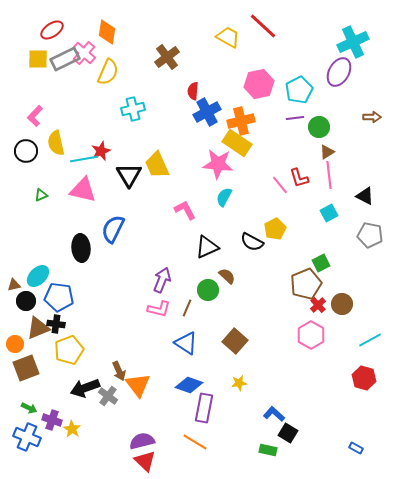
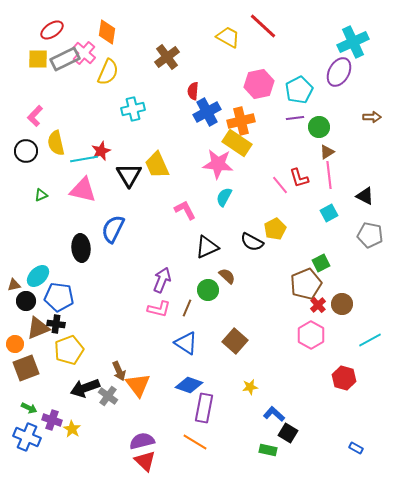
red hexagon at (364, 378): moved 20 px left
yellow star at (239, 383): moved 11 px right, 4 px down
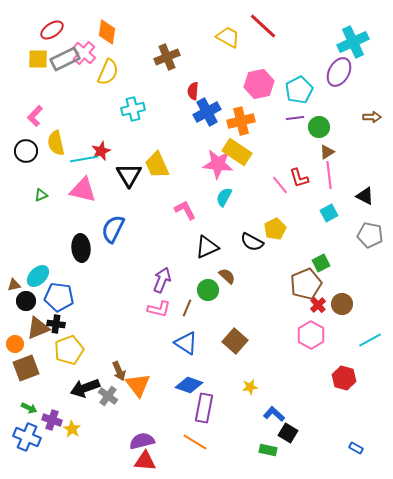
brown cross at (167, 57): rotated 15 degrees clockwise
yellow rectangle at (237, 143): moved 9 px down
red triangle at (145, 461): rotated 40 degrees counterclockwise
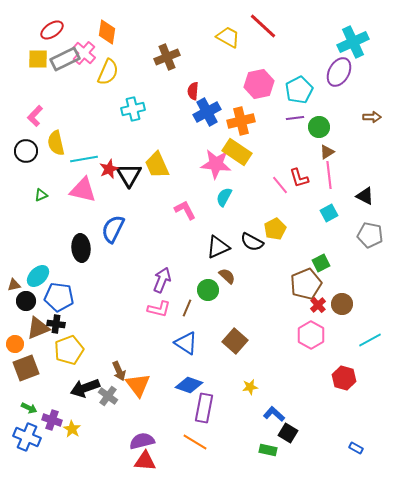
red star at (101, 151): moved 8 px right, 18 px down
pink star at (218, 164): moved 2 px left
black triangle at (207, 247): moved 11 px right
